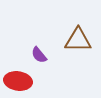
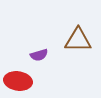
purple semicircle: rotated 66 degrees counterclockwise
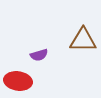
brown triangle: moved 5 px right
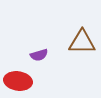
brown triangle: moved 1 px left, 2 px down
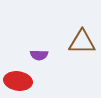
purple semicircle: rotated 18 degrees clockwise
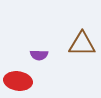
brown triangle: moved 2 px down
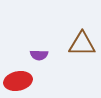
red ellipse: rotated 20 degrees counterclockwise
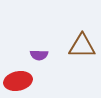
brown triangle: moved 2 px down
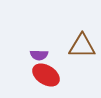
red ellipse: moved 28 px right, 6 px up; rotated 44 degrees clockwise
